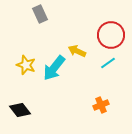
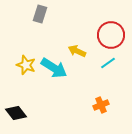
gray rectangle: rotated 42 degrees clockwise
cyan arrow: rotated 96 degrees counterclockwise
black diamond: moved 4 px left, 3 px down
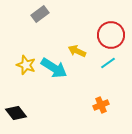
gray rectangle: rotated 36 degrees clockwise
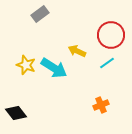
cyan line: moved 1 px left
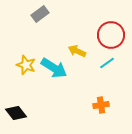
orange cross: rotated 14 degrees clockwise
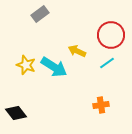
cyan arrow: moved 1 px up
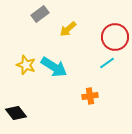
red circle: moved 4 px right, 2 px down
yellow arrow: moved 9 px left, 22 px up; rotated 66 degrees counterclockwise
orange cross: moved 11 px left, 9 px up
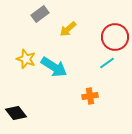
yellow star: moved 6 px up
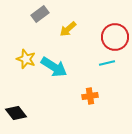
cyan line: rotated 21 degrees clockwise
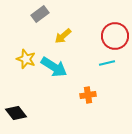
yellow arrow: moved 5 px left, 7 px down
red circle: moved 1 px up
orange cross: moved 2 px left, 1 px up
